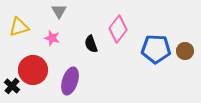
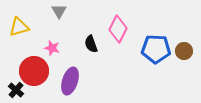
pink diamond: rotated 12 degrees counterclockwise
pink star: moved 10 px down
brown circle: moved 1 px left
red circle: moved 1 px right, 1 px down
black cross: moved 4 px right, 4 px down
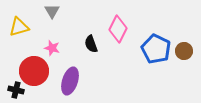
gray triangle: moved 7 px left
blue pentagon: rotated 24 degrees clockwise
black cross: rotated 28 degrees counterclockwise
